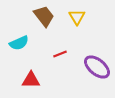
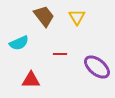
red line: rotated 24 degrees clockwise
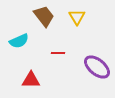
cyan semicircle: moved 2 px up
red line: moved 2 px left, 1 px up
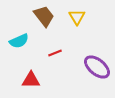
red line: moved 3 px left; rotated 24 degrees counterclockwise
